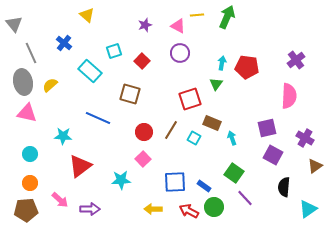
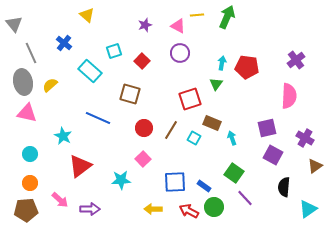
red circle at (144, 132): moved 4 px up
cyan star at (63, 136): rotated 24 degrees clockwise
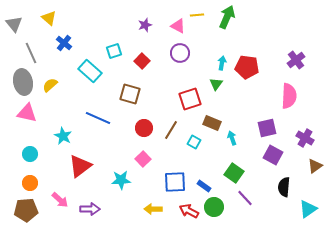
yellow triangle at (87, 15): moved 38 px left, 3 px down
cyan square at (194, 138): moved 4 px down
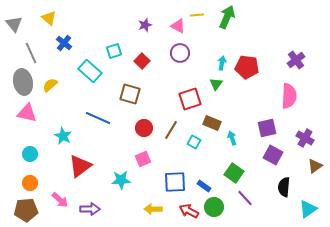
pink square at (143, 159): rotated 21 degrees clockwise
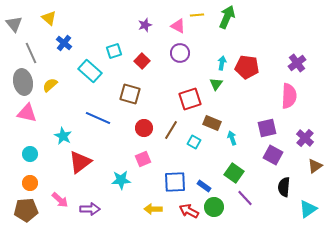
purple cross at (296, 60): moved 1 px right, 3 px down
purple cross at (305, 138): rotated 12 degrees clockwise
red triangle at (80, 166): moved 4 px up
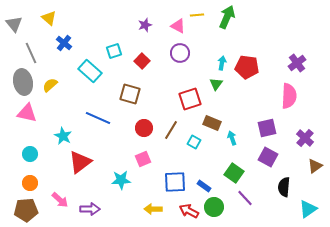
purple square at (273, 155): moved 5 px left, 2 px down
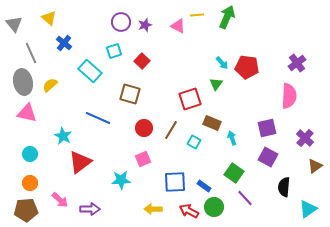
purple circle at (180, 53): moved 59 px left, 31 px up
cyan arrow at (222, 63): rotated 128 degrees clockwise
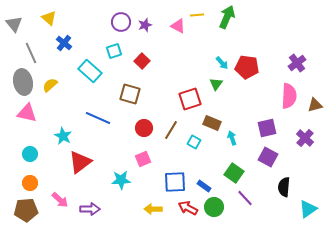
brown triangle at (315, 166): moved 61 px up; rotated 21 degrees clockwise
red arrow at (189, 211): moved 1 px left, 3 px up
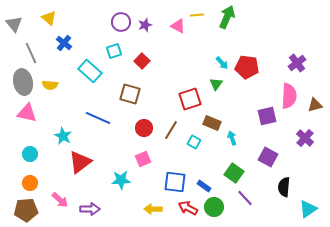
yellow semicircle at (50, 85): rotated 133 degrees counterclockwise
purple square at (267, 128): moved 12 px up
blue square at (175, 182): rotated 10 degrees clockwise
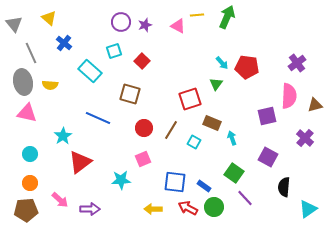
cyan star at (63, 136): rotated 12 degrees clockwise
